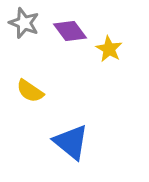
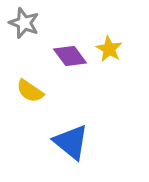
purple diamond: moved 25 px down
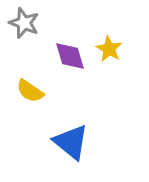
purple diamond: rotated 20 degrees clockwise
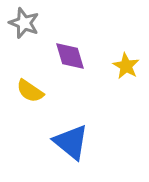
yellow star: moved 17 px right, 17 px down
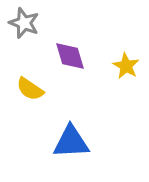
yellow semicircle: moved 2 px up
blue triangle: rotated 42 degrees counterclockwise
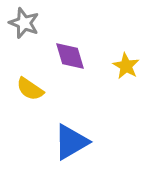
blue triangle: rotated 27 degrees counterclockwise
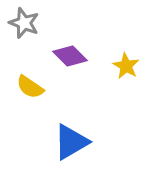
purple diamond: rotated 28 degrees counterclockwise
yellow semicircle: moved 2 px up
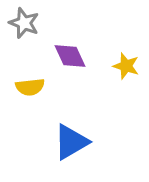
purple diamond: rotated 20 degrees clockwise
yellow star: rotated 12 degrees counterclockwise
yellow semicircle: rotated 40 degrees counterclockwise
